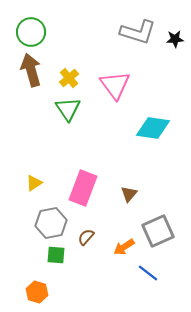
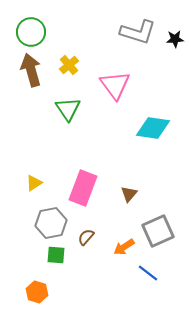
yellow cross: moved 13 px up
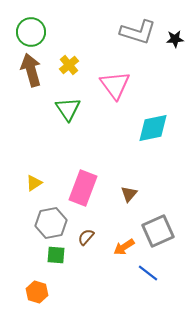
cyan diamond: rotated 20 degrees counterclockwise
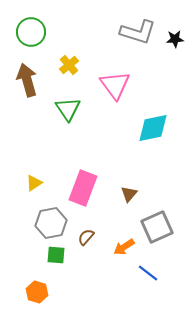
brown arrow: moved 4 px left, 10 px down
gray square: moved 1 px left, 4 px up
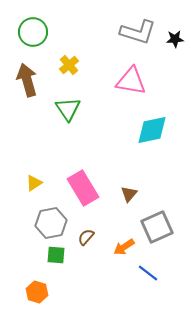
green circle: moved 2 px right
pink triangle: moved 16 px right, 4 px up; rotated 44 degrees counterclockwise
cyan diamond: moved 1 px left, 2 px down
pink rectangle: rotated 52 degrees counterclockwise
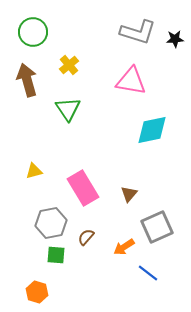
yellow triangle: moved 12 px up; rotated 18 degrees clockwise
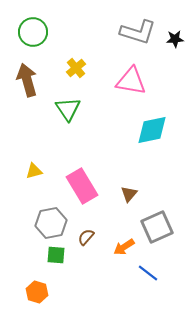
yellow cross: moved 7 px right, 3 px down
pink rectangle: moved 1 px left, 2 px up
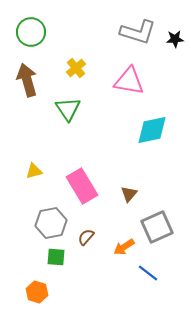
green circle: moved 2 px left
pink triangle: moved 2 px left
green square: moved 2 px down
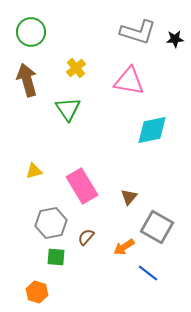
brown triangle: moved 3 px down
gray square: rotated 36 degrees counterclockwise
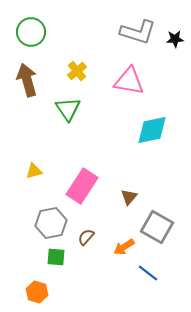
yellow cross: moved 1 px right, 3 px down
pink rectangle: rotated 64 degrees clockwise
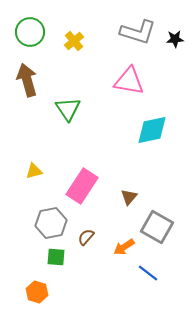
green circle: moved 1 px left
yellow cross: moved 3 px left, 30 px up
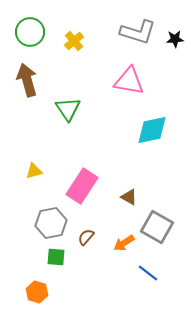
brown triangle: rotated 42 degrees counterclockwise
orange arrow: moved 4 px up
